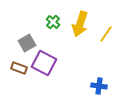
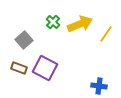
yellow arrow: rotated 130 degrees counterclockwise
gray square: moved 3 px left, 3 px up; rotated 12 degrees counterclockwise
purple square: moved 1 px right, 5 px down
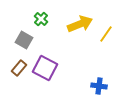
green cross: moved 12 px left, 3 px up
gray square: rotated 18 degrees counterclockwise
brown rectangle: rotated 70 degrees counterclockwise
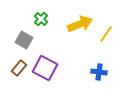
blue cross: moved 14 px up
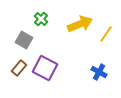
blue cross: rotated 21 degrees clockwise
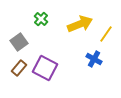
gray square: moved 5 px left, 2 px down; rotated 24 degrees clockwise
blue cross: moved 5 px left, 13 px up
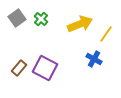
gray square: moved 2 px left, 24 px up
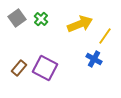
yellow line: moved 1 px left, 2 px down
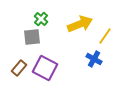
gray square: moved 15 px right, 19 px down; rotated 30 degrees clockwise
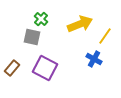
gray square: rotated 18 degrees clockwise
brown rectangle: moved 7 px left
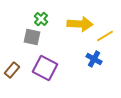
yellow arrow: rotated 25 degrees clockwise
yellow line: rotated 24 degrees clockwise
brown rectangle: moved 2 px down
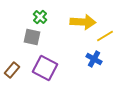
green cross: moved 1 px left, 2 px up
yellow arrow: moved 3 px right, 2 px up
